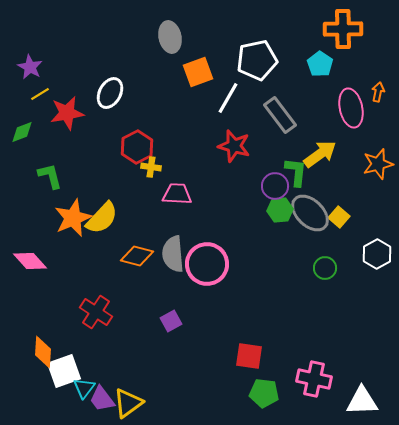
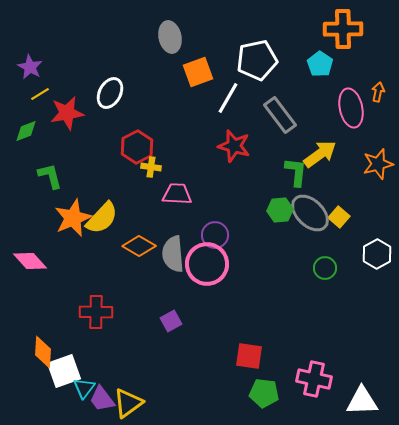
green diamond at (22, 132): moved 4 px right, 1 px up
purple circle at (275, 186): moved 60 px left, 49 px down
orange diamond at (137, 256): moved 2 px right, 10 px up; rotated 16 degrees clockwise
red cross at (96, 312): rotated 32 degrees counterclockwise
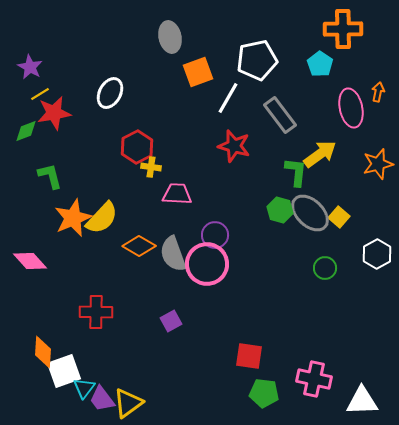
red star at (67, 113): moved 13 px left
green hexagon at (280, 210): rotated 20 degrees clockwise
gray semicircle at (173, 254): rotated 15 degrees counterclockwise
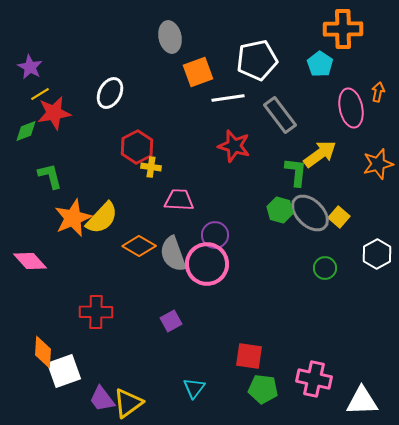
white line at (228, 98): rotated 52 degrees clockwise
pink trapezoid at (177, 194): moved 2 px right, 6 px down
cyan triangle at (84, 388): moved 110 px right
green pentagon at (264, 393): moved 1 px left, 4 px up
